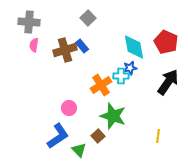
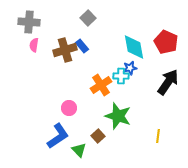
green star: moved 5 px right
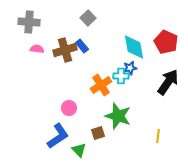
pink semicircle: moved 3 px right, 4 px down; rotated 88 degrees clockwise
brown square: moved 3 px up; rotated 24 degrees clockwise
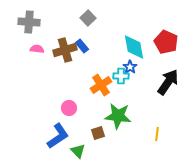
blue star: moved 1 px up; rotated 24 degrees counterclockwise
green star: rotated 12 degrees counterclockwise
yellow line: moved 1 px left, 2 px up
green triangle: moved 1 px left, 1 px down
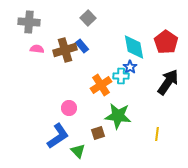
red pentagon: rotated 10 degrees clockwise
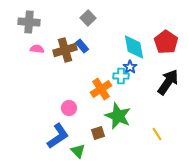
orange cross: moved 4 px down
green star: rotated 16 degrees clockwise
yellow line: rotated 40 degrees counterclockwise
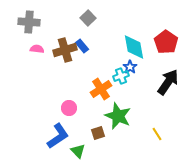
cyan cross: rotated 21 degrees counterclockwise
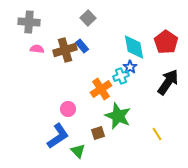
pink circle: moved 1 px left, 1 px down
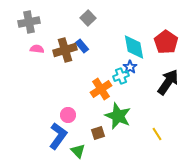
gray cross: rotated 15 degrees counterclockwise
pink circle: moved 6 px down
blue L-shape: rotated 20 degrees counterclockwise
